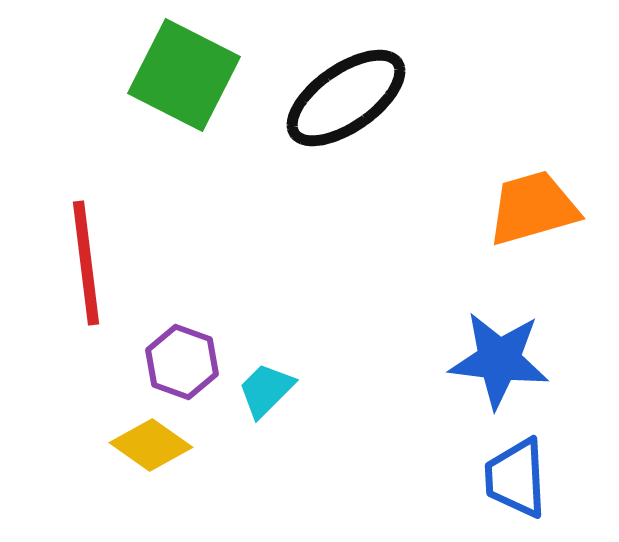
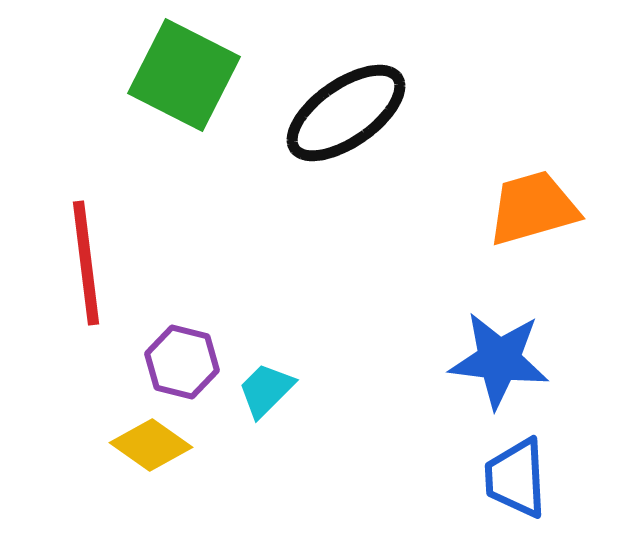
black ellipse: moved 15 px down
purple hexagon: rotated 6 degrees counterclockwise
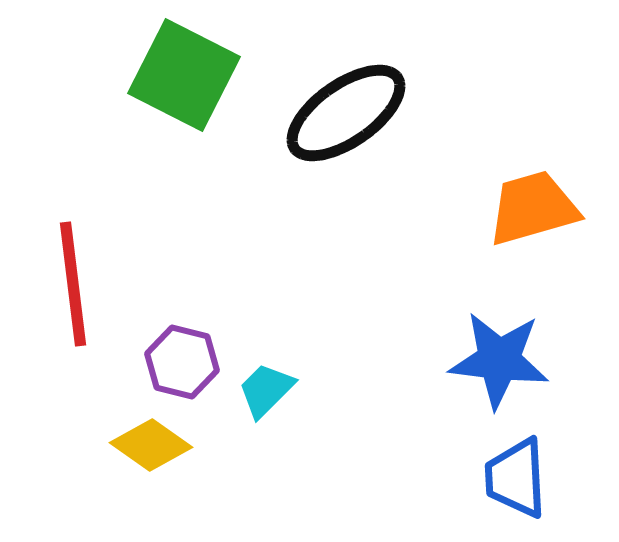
red line: moved 13 px left, 21 px down
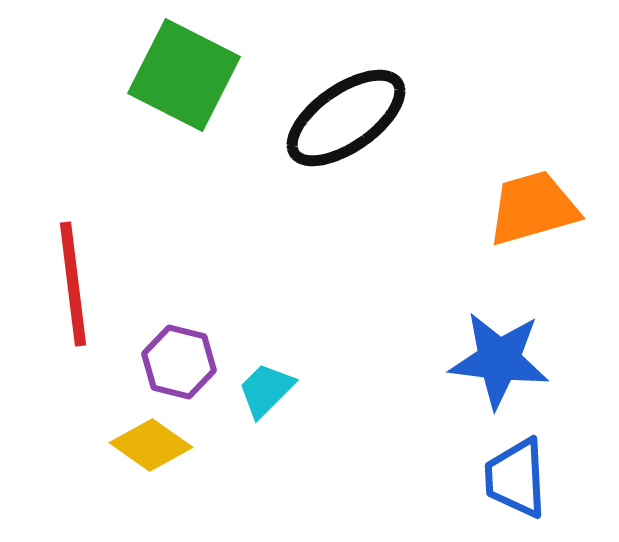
black ellipse: moved 5 px down
purple hexagon: moved 3 px left
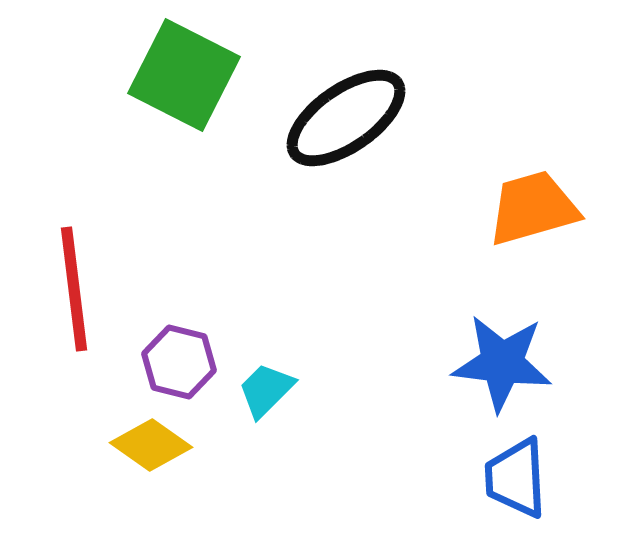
red line: moved 1 px right, 5 px down
blue star: moved 3 px right, 3 px down
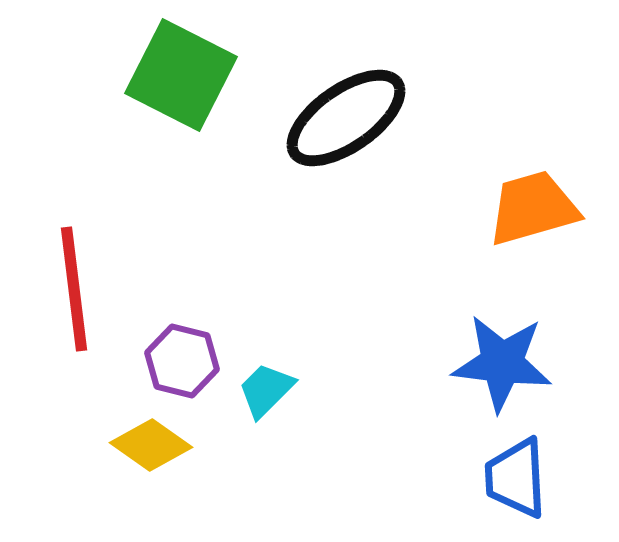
green square: moved 3 px left
purple hexagon: moved 3 px right, 1 px up
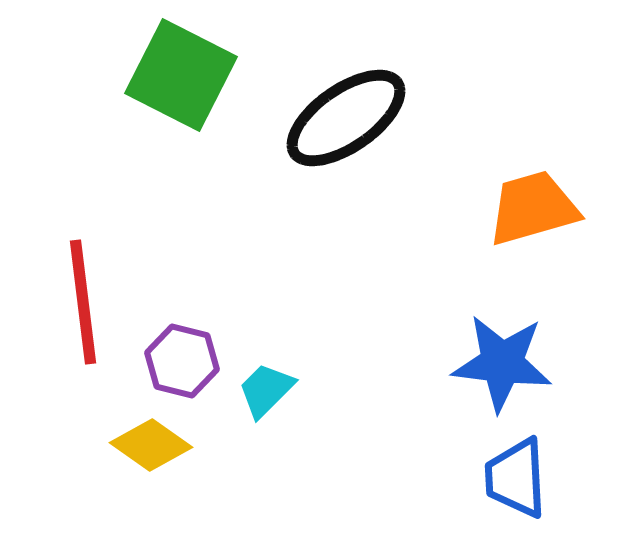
red line: moved 9 px right, 13 px down
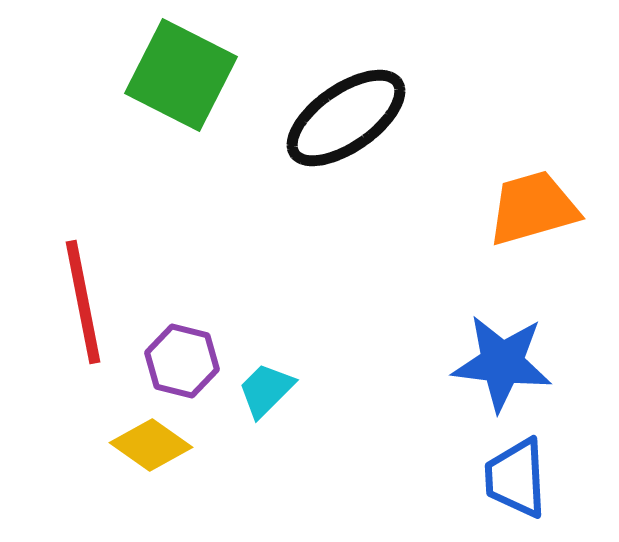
red line: rotated 4 degrees counterclockwise
